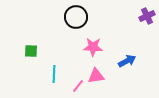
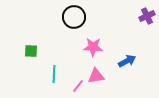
black circle: moved 2 px left
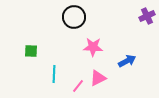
pink triangle: moved 2 px right, 2 px down; rotated 18 degrees counterclockwise
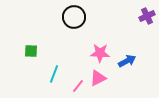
pink star: moved 7 px right, 6 px down
cyan line: rotated 18 degrees clockwise
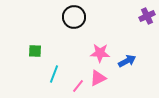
green square: moved 4 px right
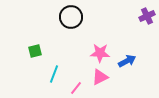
black circle: moved 3 px left
green square: rotated 16 degrees counterclockwise
pink triangle: moved 2 px right, 1 px up
pink line: moved 2 px left, 2 px down
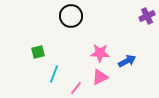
black circle: moved 1 px up
green square: moved 3 px right, 1 px down
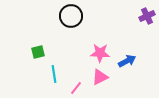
cyan line: rotated 30 degrees counterclockwise
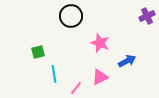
pink star: moved 10 px up; rotated 18 degrees clockwise
